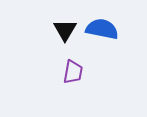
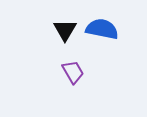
purple trapezoid: rotated 40 degrees counterclockwise
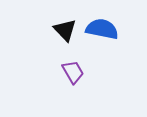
black triangle: rotated 15 degrees counterclockwise
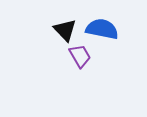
purple trapezoid: moved 7 px right, 16 px up
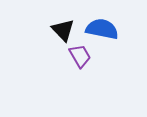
black triangle: moved 2 px left
